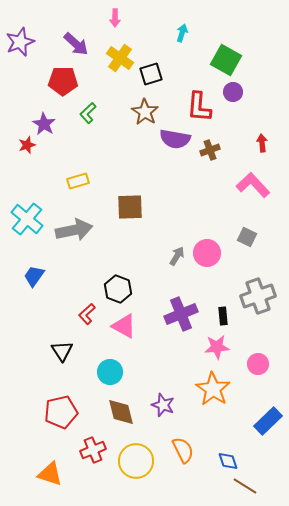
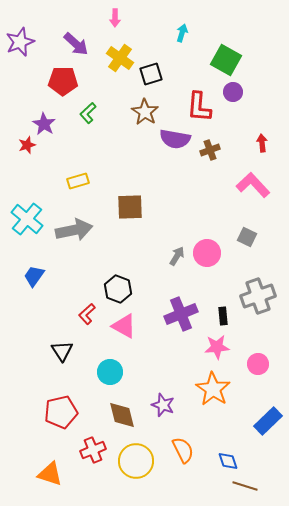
brown diamond at (121, 412): moved 1 px right, 3 px down
brown line at (245, 486): rotated 15 degrees counterclockwise
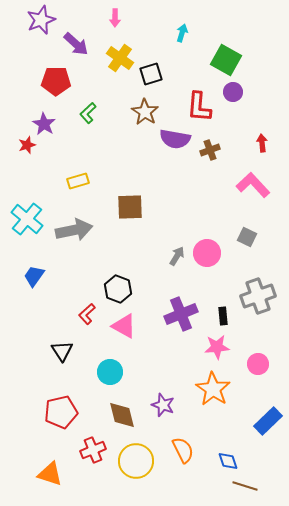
purple star at (20, 42): moved 21 px right, 22 px up
red pentagon at (63, 81): moved 7 px left
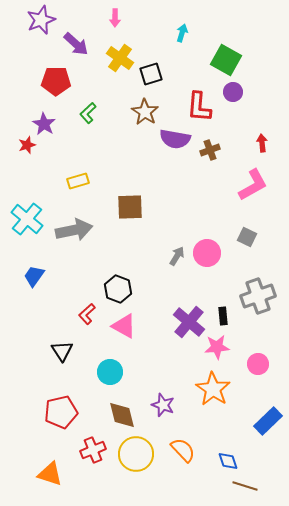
pink L-shape at (253, 185): rotated 104 degrees clockwise
purple cross at (181, 314): moved 8 px right, 8 px down; rotated 28 degrees counterclockwise
orange semicircle at (183, 450): rotated 16 degrees counterclockwise
yellow circle at (136, 461): moved 7 px up
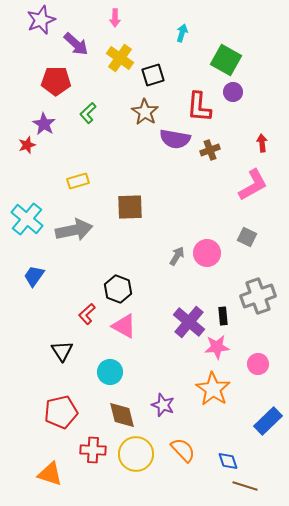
black square at (151, 74): moved 2 px right, 1 px down
red cross at (93, 450): rotated 25 degrees clockwise
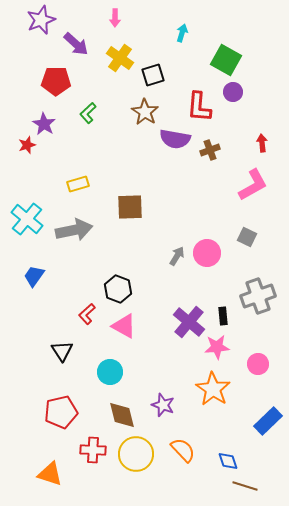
yellow rectangle at (78, 181): moved 3 px down
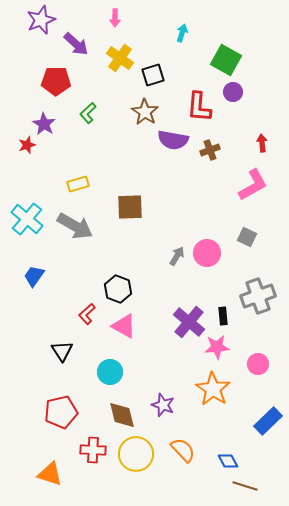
purple semicircle at (175, 139): moved 2 px left, 1 px down
gray arrow at (74, 230): moved 1 px right, 4 px up; rotated 42 degrees clockwise
blue diamond at (228, 461): rotated 10 degrees counterclockwise
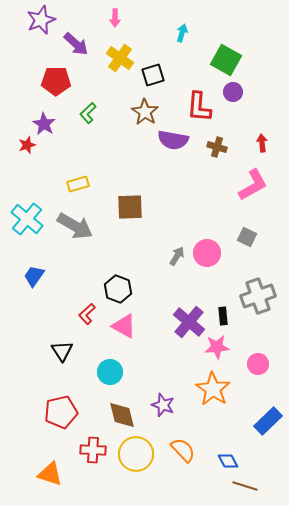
brown cross at (210, 150): moved 7 px right, 3 px up; rotated 36 degrees clockwise
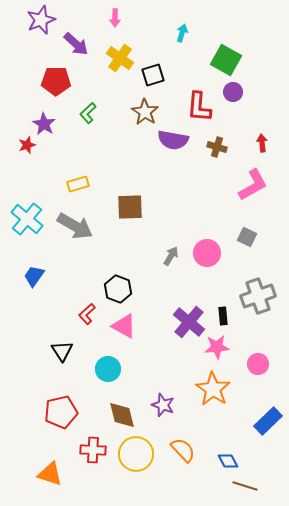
gray arrow at (177, 256): moved 6 px left
cyan circle at (110, 372): moved 2 px left, 3 px up
